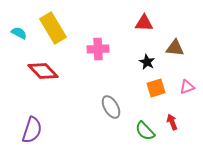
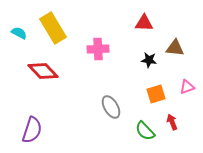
black star: moved 2 px right, 2 px up; rotated 21 degrees counterclockwise
orange square: moved 6 px down
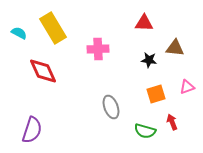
red diamond: rotated 20 degrees clockwise
gray ellipse: rotated 10 degrees clockwise
green semicircle: rotated 30 degrees counterclockwise
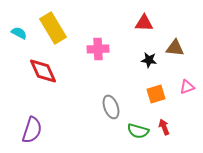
red arrow: moved 8 px left, 5 px down
green semicircle: moved 7 px left
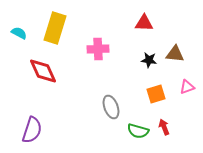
yellow rectangle: moved 2 px right; rotated 48 degrees clockwise
brown triangle: moved 6 px down
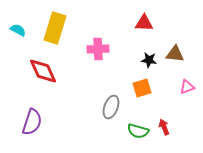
cyan semicircle: moved 1 px left, 3 px up
orange square: moved 14 px left, 6 px up
gray ellipse: rotated 40 degrees clockwise
purple semicircle: moved 8 px up
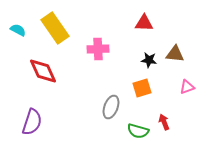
yellow rectangle: rotated 52 degrees counterclockwise
red arrow: moved 5 px up
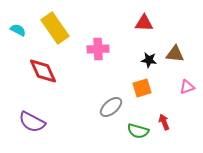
gray ellipse: rotated 30 degrees clockwise
purple semicircle: rotated 100 degrees clockwise
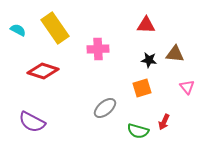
red triangle: moved 2 px right, 2 px down
red diamond: rotated 48 degrees counterclockwise
pink triangle: rotated 49 degrees counterclockwise
gray ellipse: moved 6 px left, 1 px down
red arrow: rotated 133 degrees counterclockwise
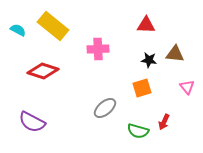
yellow rectangle: moved 2 px left, 2 px up; rotated 16 degrees counterclockwise
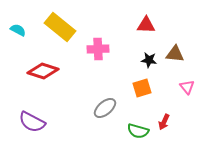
yellow rectangle: moved 7 px right, 1 px down
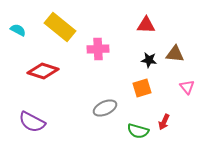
gray ellipse: rotated 15 degrees clockwise
